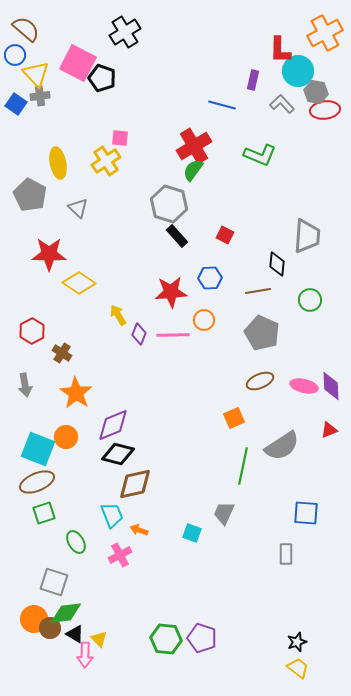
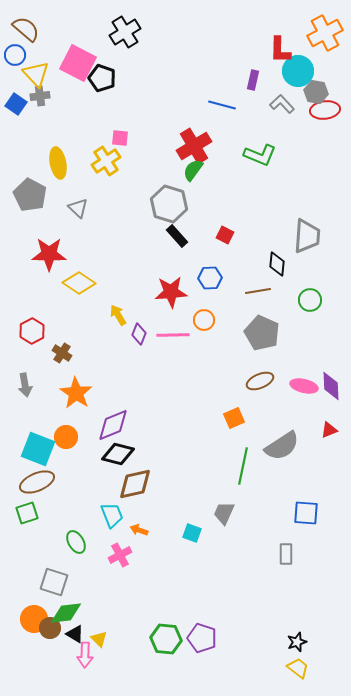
green square at (44, 513): moved 17 px left
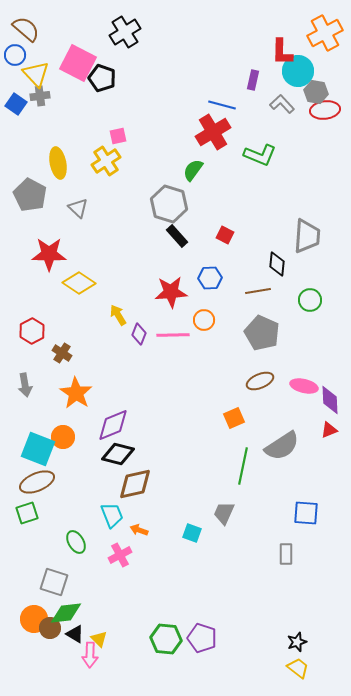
red L-shape at (280, 50): moved 2 px right, 2 px down
pink square at (120, 138): moved 2 px left, 2 px up; rotated 18 degrees counterclockwise
red cross at (194, 146): moved 19 px right, 14 px up
purple diamond at (331, 386): moved 1 px left, 14 px down
orange circle at (66, 437): moved 3 px left
pink arrow at (85, 655): moved 5 px right
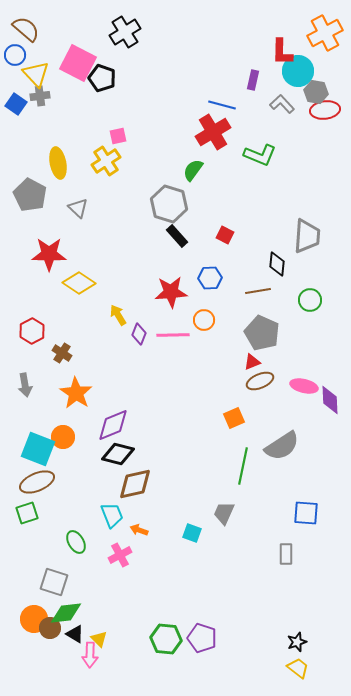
red triangle at (329, 430): moved 77 px left, 68 px up
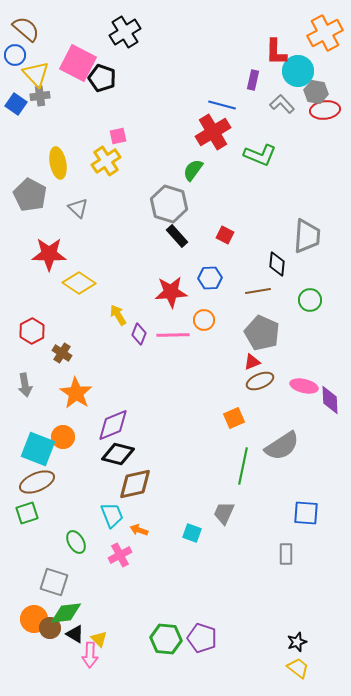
red L-shape at (282, 52): moved 6 px left
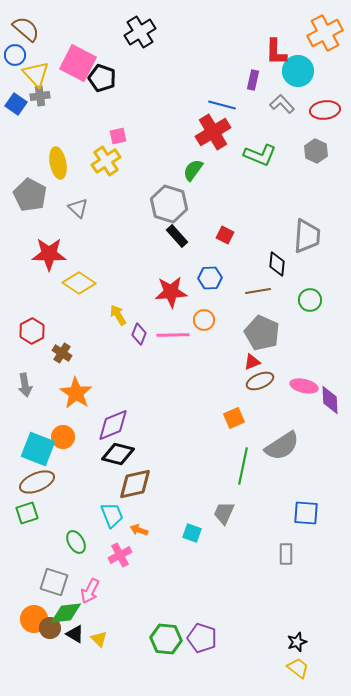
black cross at (125, 32): moved 15 px right
gray hexagon at (316, 92): moved 59 px down; rotated 15 degrees clockwise
pink arrow at (90, 655): moved 64 px up; rotated 25 degrees clockwise
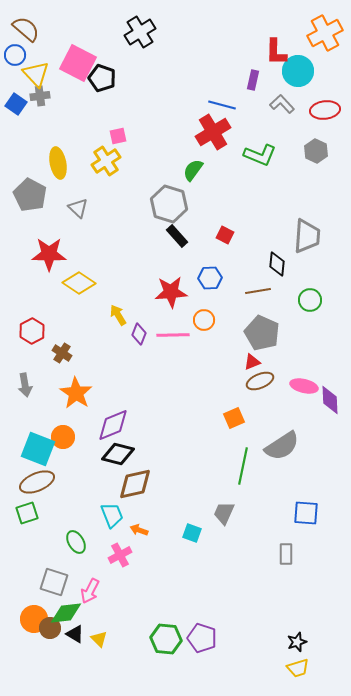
yellow trapezoid at (298, 668): rotated 125 degrees clockwise
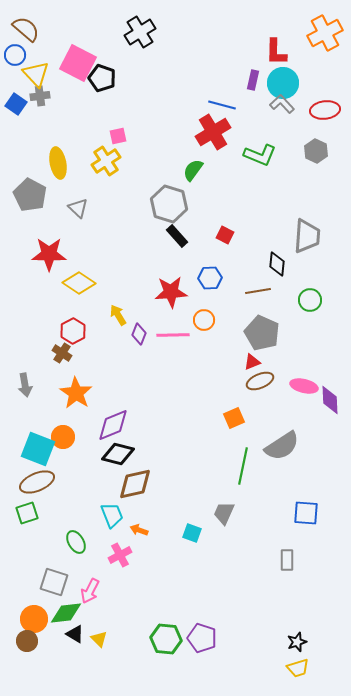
cyan circle at (298, 71): moved 15 px left, 12 px down
red hexagon at (32, 331): moved 41 px right
gray rectangle at (286, 554): moved 1 px right, 6 px down
brown circle at (50, 628): moved 23 px left, 13 px down
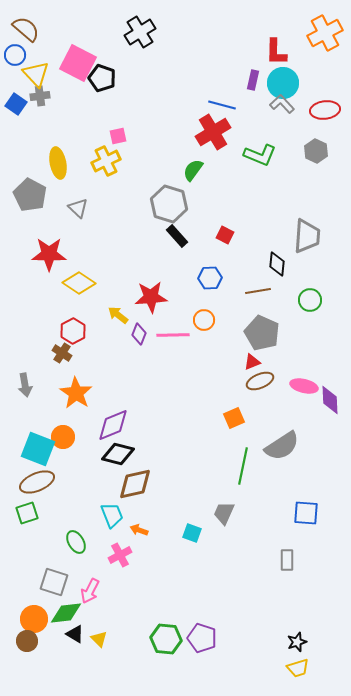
yellow cross at (106, 161): rotated 8 degrees clockwise
red star at (171, 292): moved 20 px left, 5 px down
yellow arrow at (118, 315): rotated 20 degrees counterclockwise
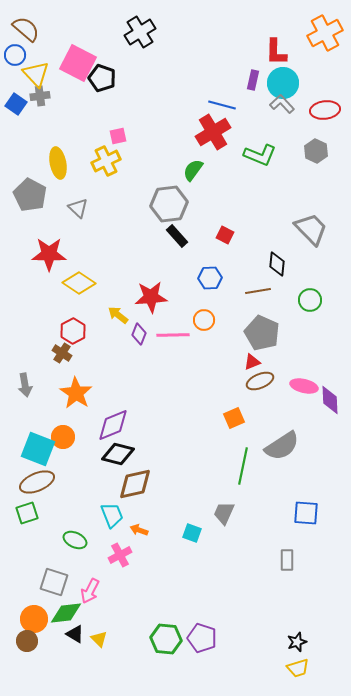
gray hexagon at (169, 204): rotated 24 degrees counterclockwise
gray trapezoid at (307, 236): moved 4 px right, 7 px up; rotated 48 degrees counterclockwise
green ellipse at (76, 542): moved 1 px left, 2 px up; rotated 35 degrees counterclockwise
